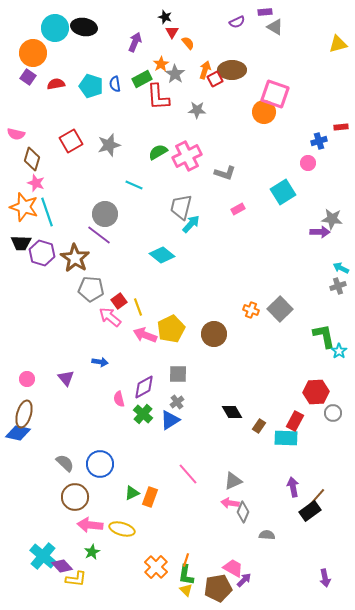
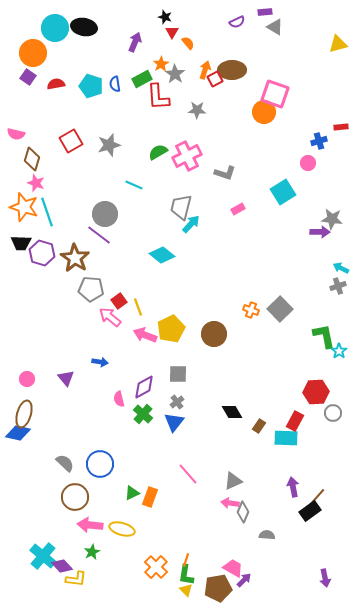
blue triangle at (170, 420): moved 4 px right, 2 px down; rotated 20 degrees counterclockwise
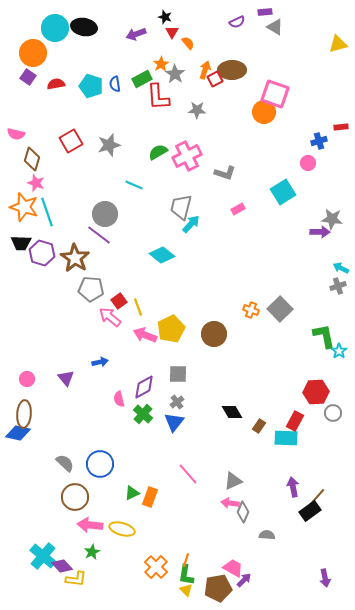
purple arrow at (135, 42): moved 1 px right, 8 px up; rotated 132 degrees counterclockwise
blue arrow at (100, 362): rotated 21 degrees counterclockwise
brown ellipse at (24, 414): rotated 12 degrees counterclockwise
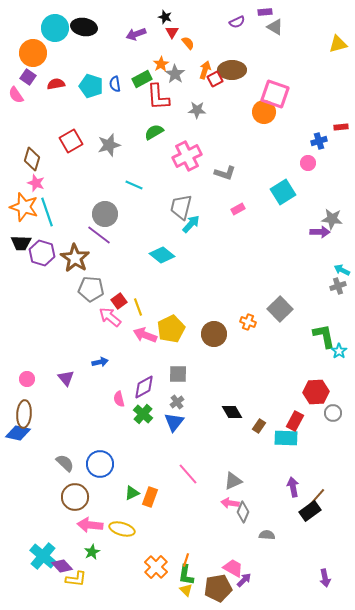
pink semicircle at (16, 134): moved 39 px up; rotated 42 degrees clockwise
green semicircle at (158, 152): moved 4 px left, 20 px up
cyan arrow at (341, 268): moved 1 px right, 2 px down
orange cross at (251, 310): moved 3 px left, 12 px down
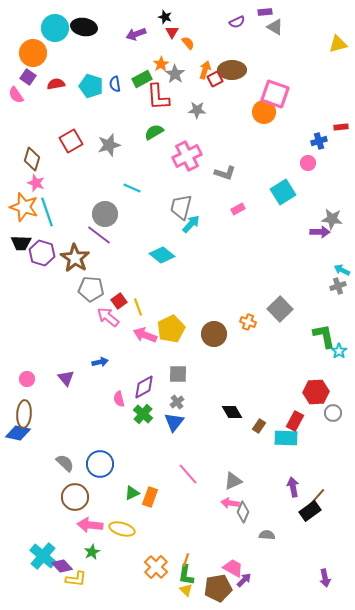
cyan line at (134, 185): moved 2 px left, 3 px down
pink arrow at (110, 317): moved 2 px left
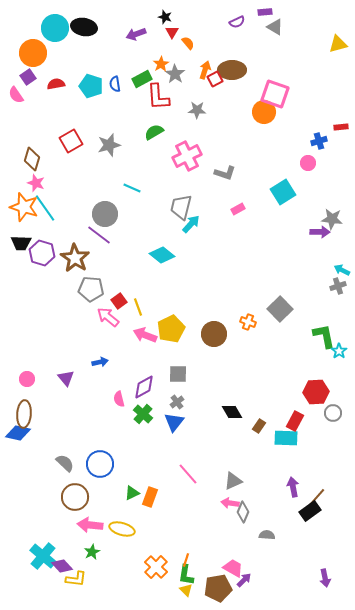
purple square at (28, 77): rotated 21 degrees clockwise
cyan line at (47, 212): moved 2 px left, 4 px up; rotated 16 degrees counterclockwise
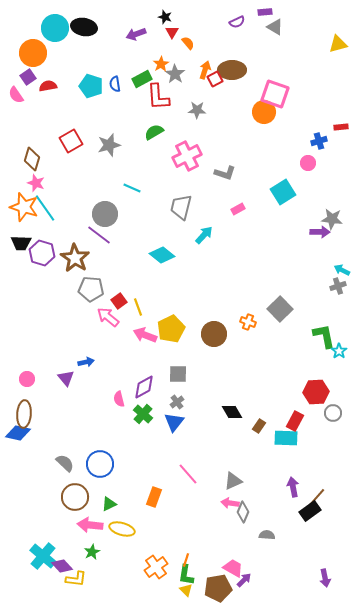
red semicircle at (56, 84): moved 8 px left, 2 px down
cyan arrow at (191, 224): moved 13 px right, 11 px down
blue arrow at (100, 362): moved 14 px left
green triangle at (132, 493): moved 23 px left, 11 px down
orange rectangle at (150, 497): moved 4 px right
orange cross at (156, 567): rotated 10 degrees clockwise
